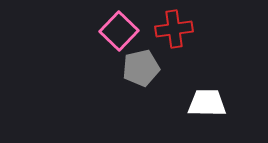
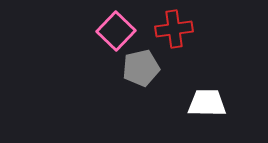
pink square: moved 3 px left
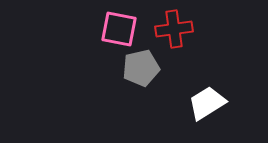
pink square: moved 3 px right, 2 px up; rotated 33 degrees counterclockwise
white trapezoid: rotated 33 degrees counterclockwise
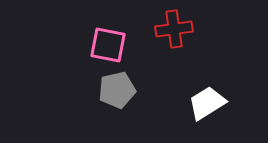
pink square: moved 11 px left, 16 px down
gray pentagon: moved 24 px left, 22 px down
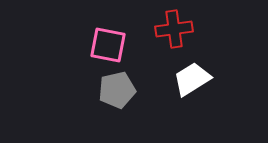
white trapezoid: moved 15 px left, 24 px up
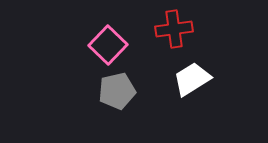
pink square: rotated 33 degrees clockwise
gray pentagon: moved 1 px down
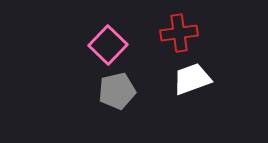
red cross: moved 5 px right, 4 px down
white trapezoid: rotated 12 degrees clockwise
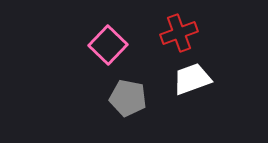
red cross: rotated 12 degrees counterclockwise
gray pentagon: moved 11 px right, 7 px down; rotated 24 degrees clockwise
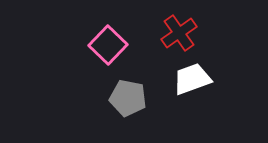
red cross: rotated 15 degrees counterclockwise
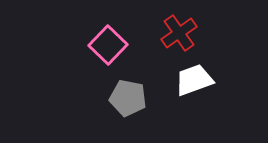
white trapezoid: moved 2 px right, 1 px down
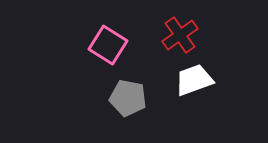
red cross: moved 1 px right, 2 px down
pink square: rotated 12 degrees counterclockwise
